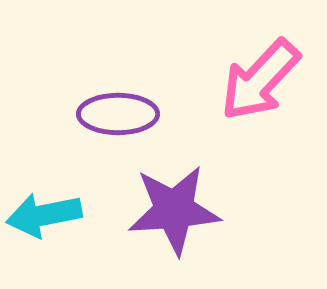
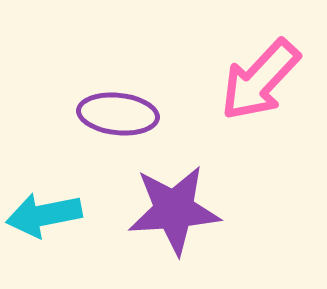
purple ellipse: rotated 6 degrees clockwise
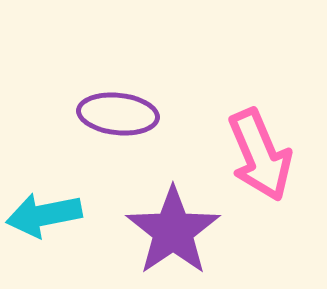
pink arrow: moved 75 px down; rotated 66 degrees counterclockwise
purple star: moved 1 px left, 21 px down; rotated 30 degrees counterclockwise
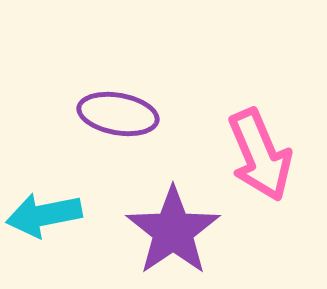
purple ellipse: rotated 4 degrees clockwise
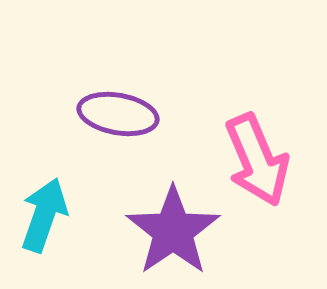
pink arrow: moved 3 px left, 5 px down
cyan arrow: rotated 120 degrees clockwise
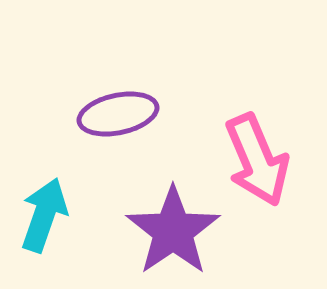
purple ellipse: rotated 22 degrees counterclockwise
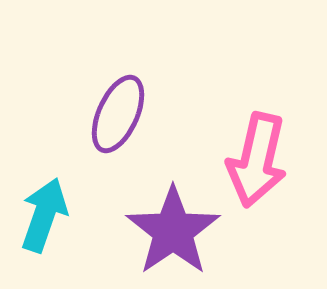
purple ellipse: rotated 54 degrees counterclockwise
pink arrow: rotated 36 degrees clockwise
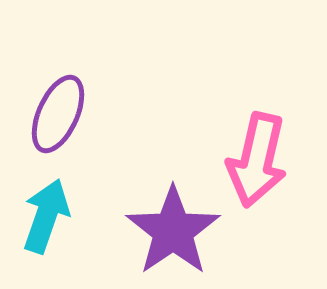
purple ellipse: moved 60 px left
cyan arrow: moved 2 px right, 1 px down
